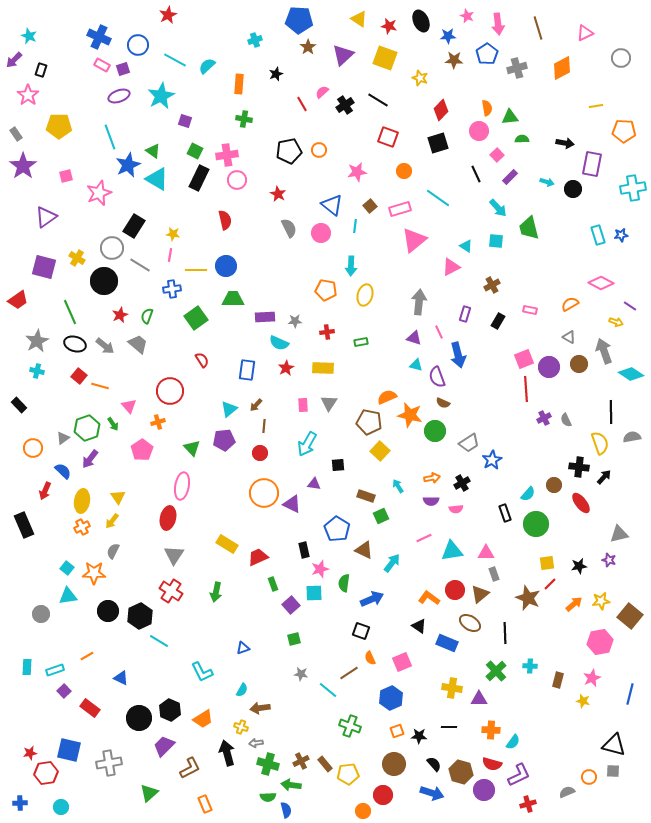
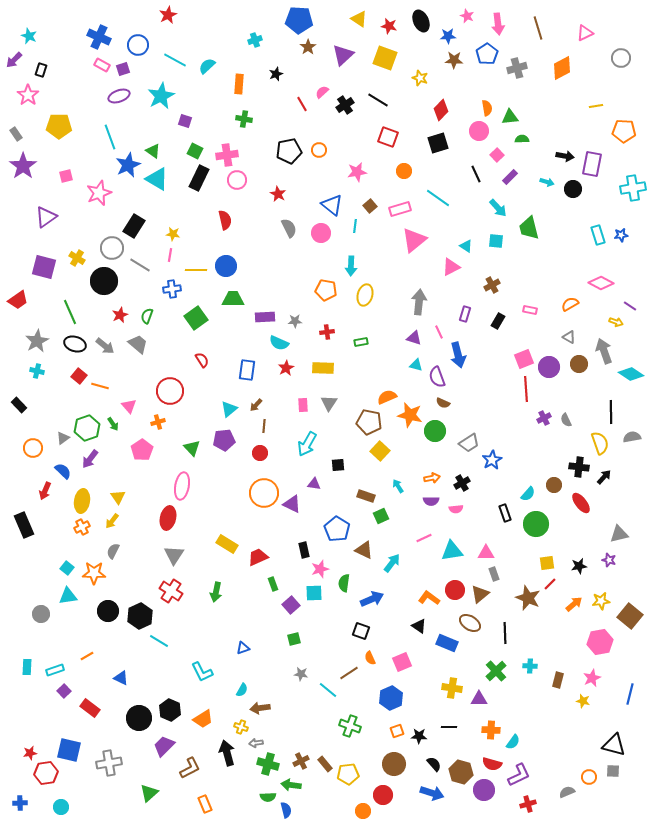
black arrow at (565, 143): moved 13 px down
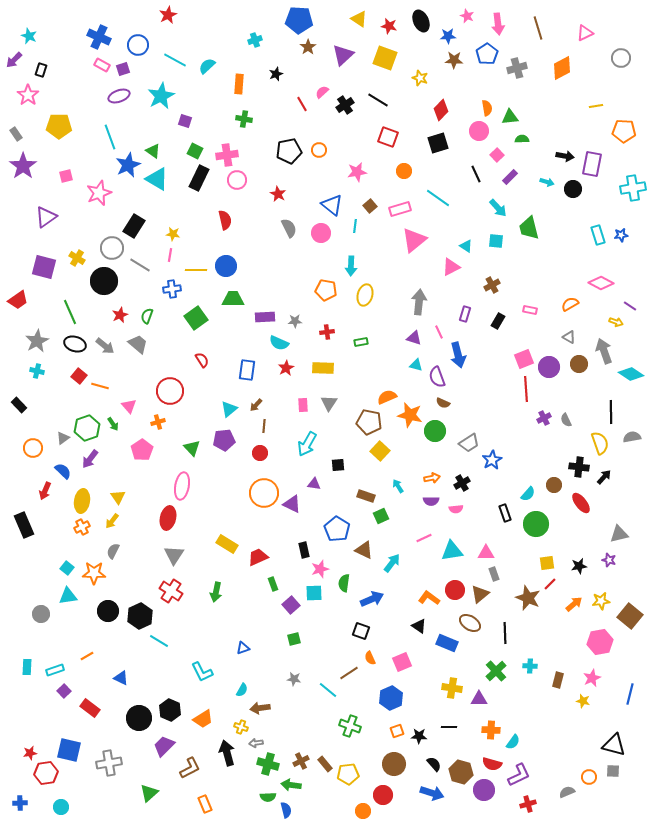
gray star at (301, 674): moved 7 px left, 5 px down
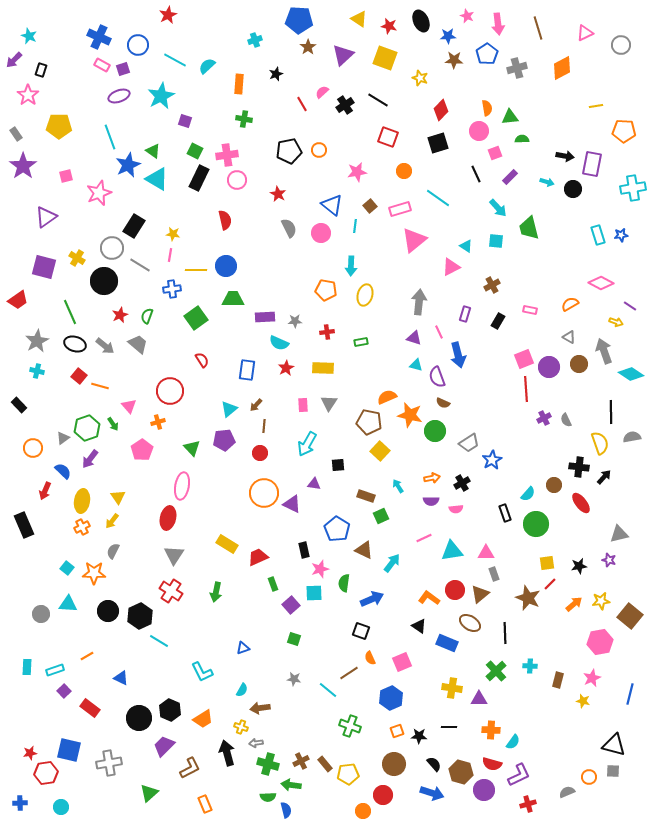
gray circle at (621, 58): moved 13 px up
pink square at (497, 155): moved 2 px left, 2 px up; rotated 24 degrees clockwise
cyan triangle at (68, 596): moved 8 px down; rotated 12 degrees clockwise
green square at (294, 639): rotated 32 degrees clockwise
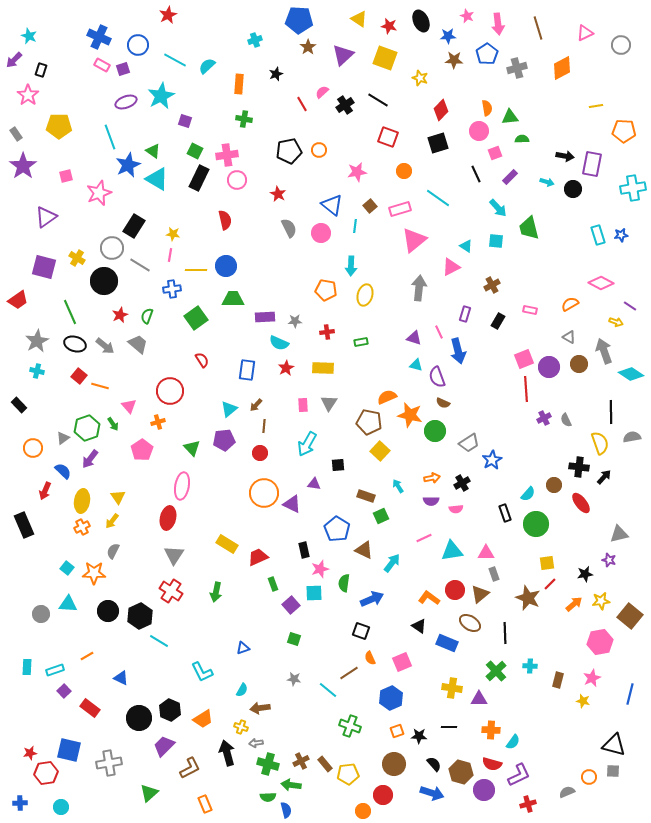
purple ellipse at (119, 96): moved 7 px right, 6 px down
gray arrow at (419, 302): moved 14 px up
blue arrow at (458, 355): moved 4 px up
black star at (579, 566): moved 6 px right, 8 px down
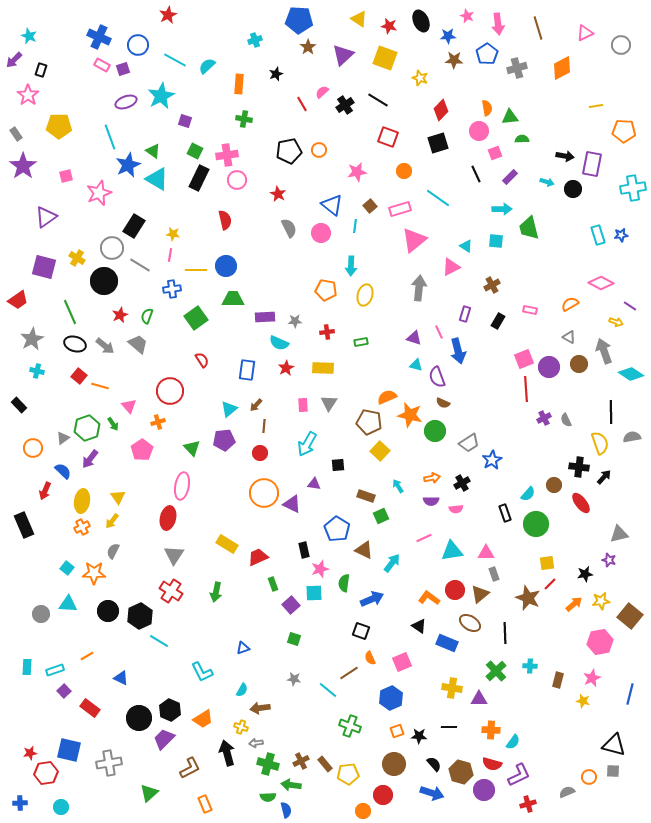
cyan arrow at (498, 208): moved 4 px right, 1 px down; rotated 48 degrees counterclockwise
gray star at (37, 341): moved 5 px left, 2 px up
purple trapezoid at (164, 746): moved 7 px up
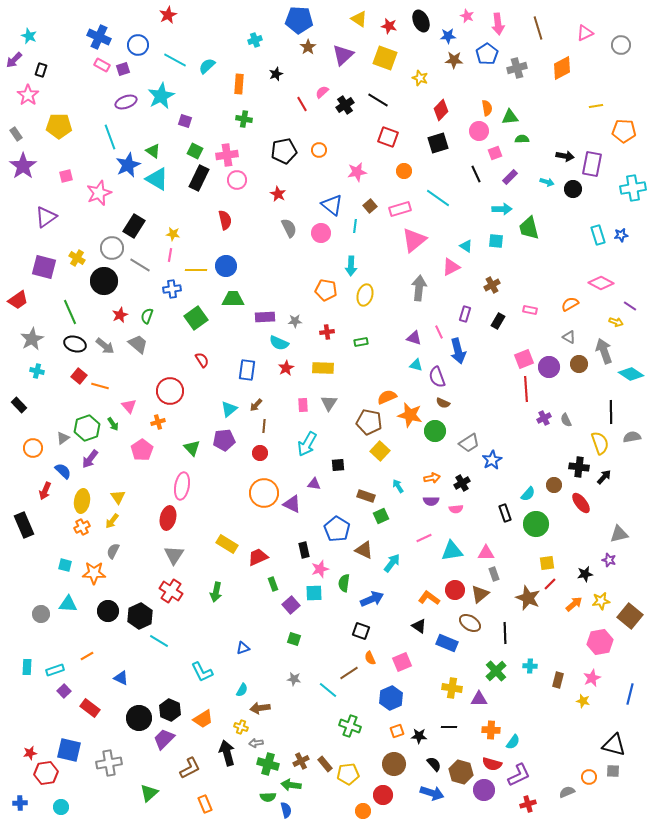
black pentagon at (289, 151): moved 5 px left
cyan square at (67, 568): moved 2 px left, 3 px up; rotated 24 degrees counterclockwise
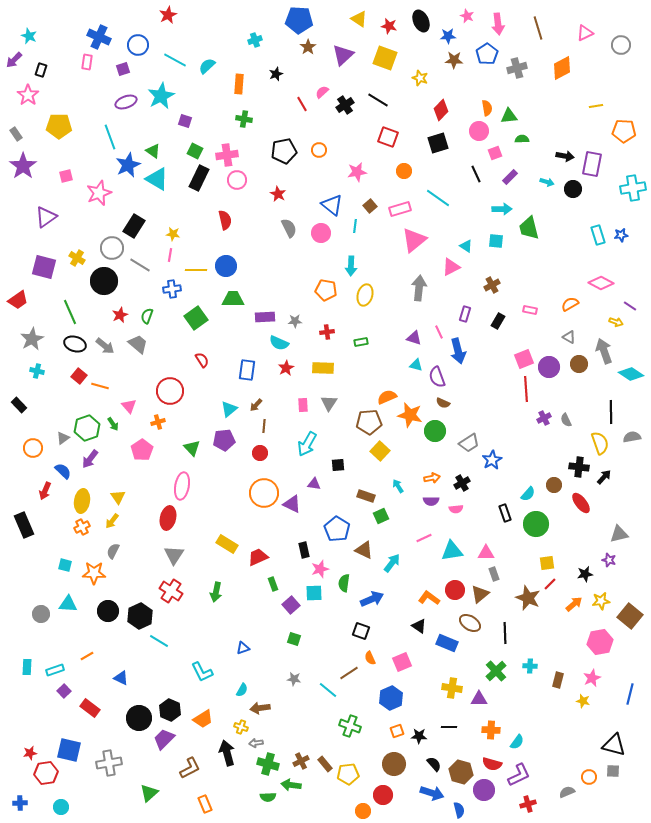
pink rectangle at (102, 65): moved 15 px left, 3 px up; rotated 70 degrees clockwise
green triangle at (510, 117): moved 1 px left, 1 px up
brown pentagon at (369, 422): rotated 15 degrees counterclockwise
cyan semicircle at (513, 742): moved 4 px right
blue semicircle at (286, 810): moved 173 px right
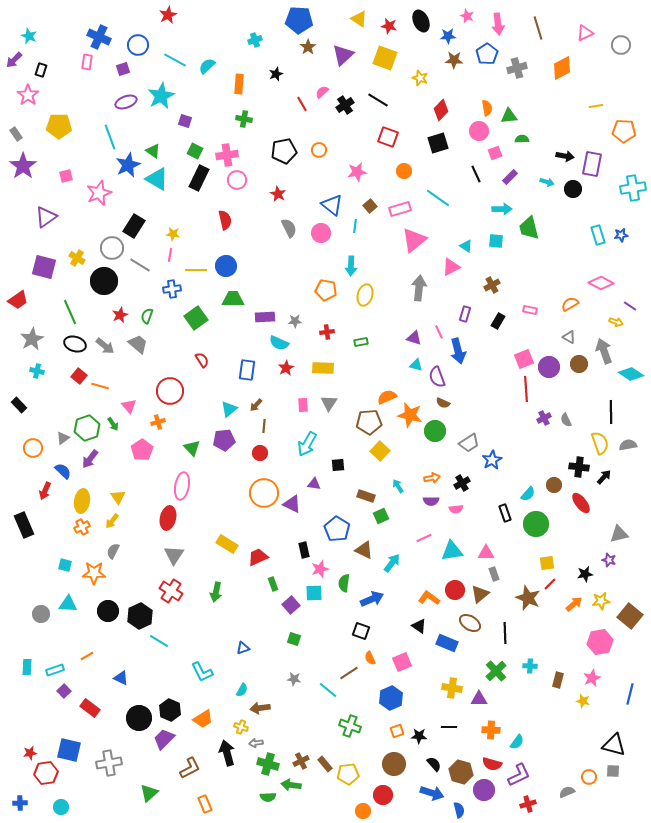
gray semicircle at (632, 437): moved 4 px left, 8 px down
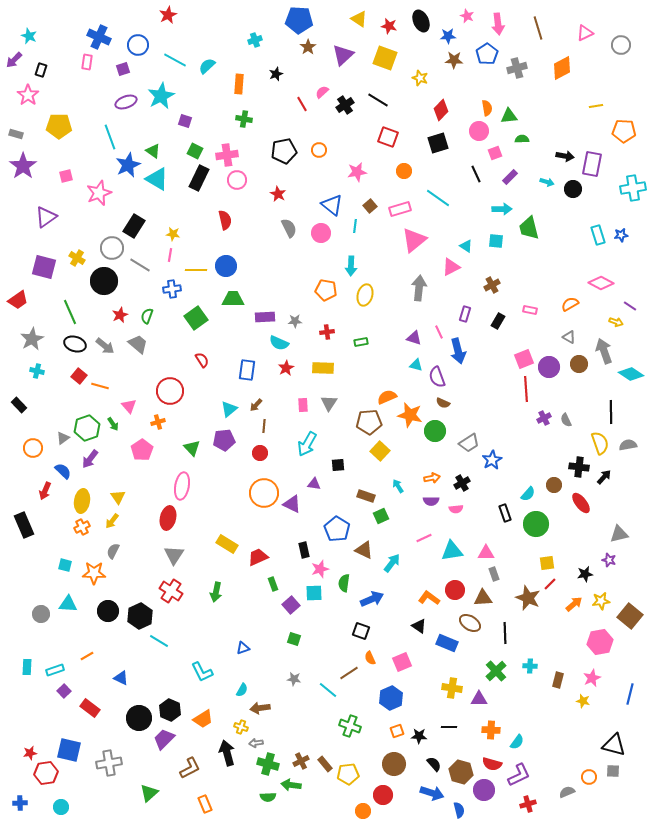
gray rectangle at (16, 134): rotated 40 degrees counterclockwise
brown triangle at (480, 594): moved 3 px right, 4 px down; rotated 36 degrees clockwise
